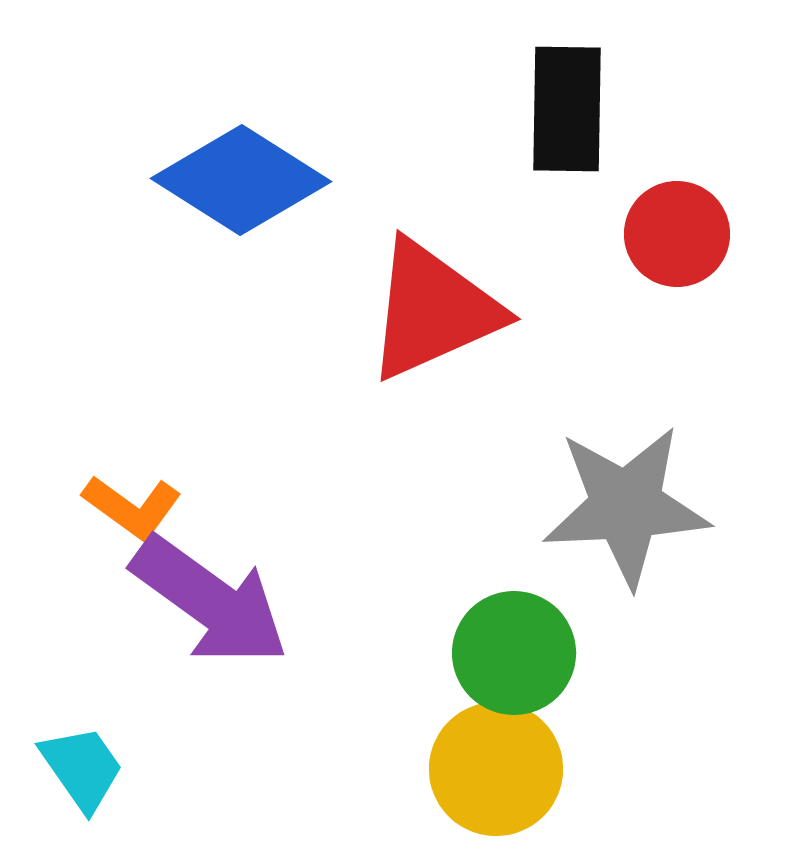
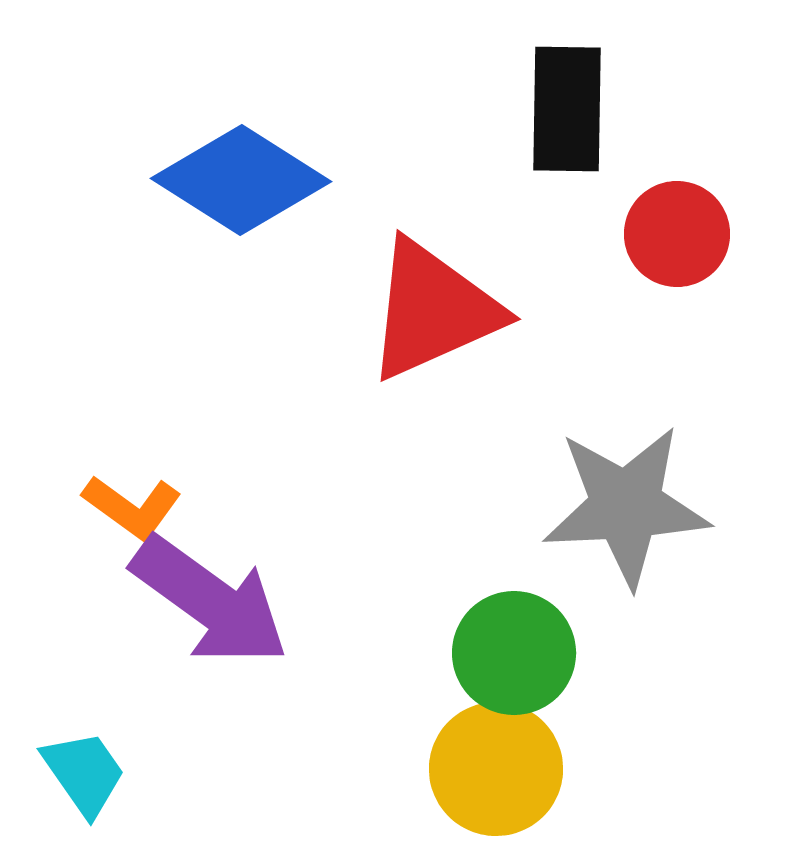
cyan trapezoid: moved 2 px right, 5 px down
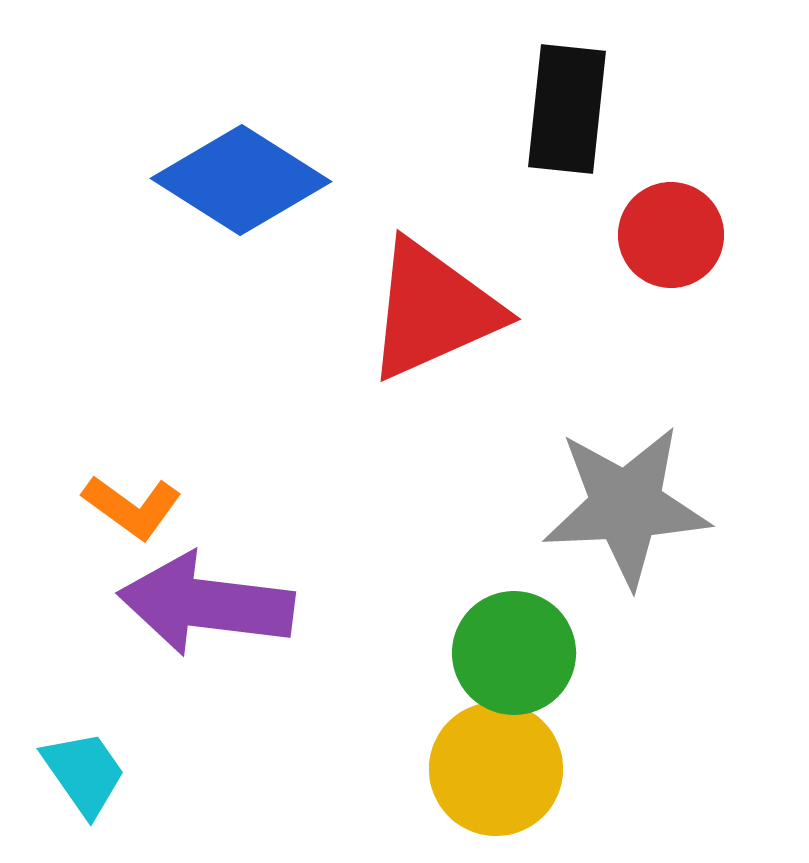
black rectangle: rotated 5 degrees clockwise
red circle: moved 6 px left, 1 px down
purple arrow: moved 4 px left, 3 px down; rotated 151 degrees clockwise
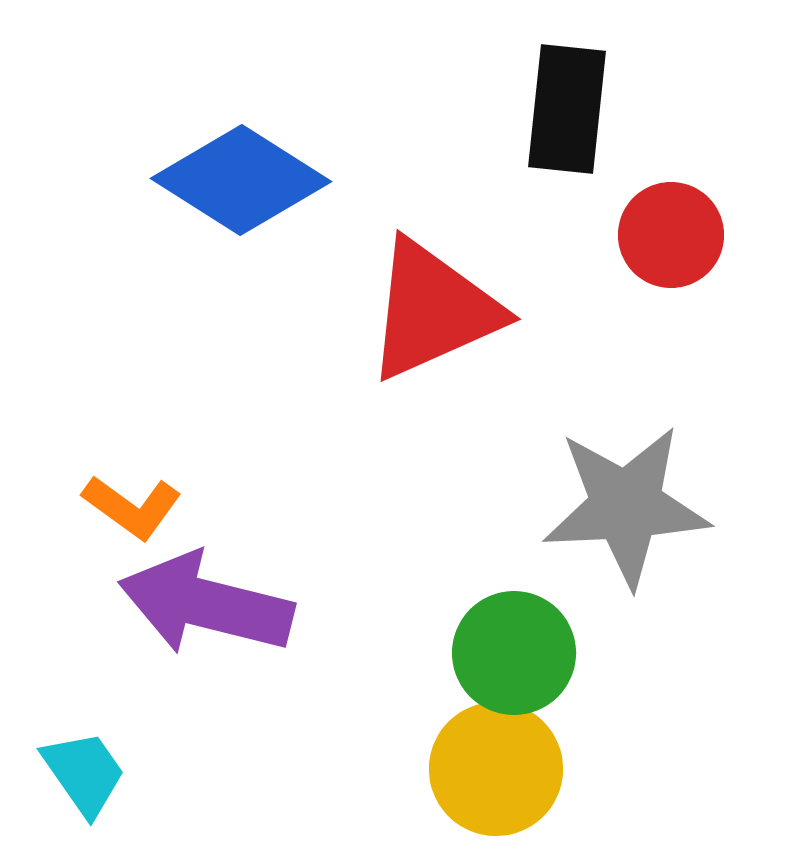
purple arrow: rotated 7 degrees clockwise
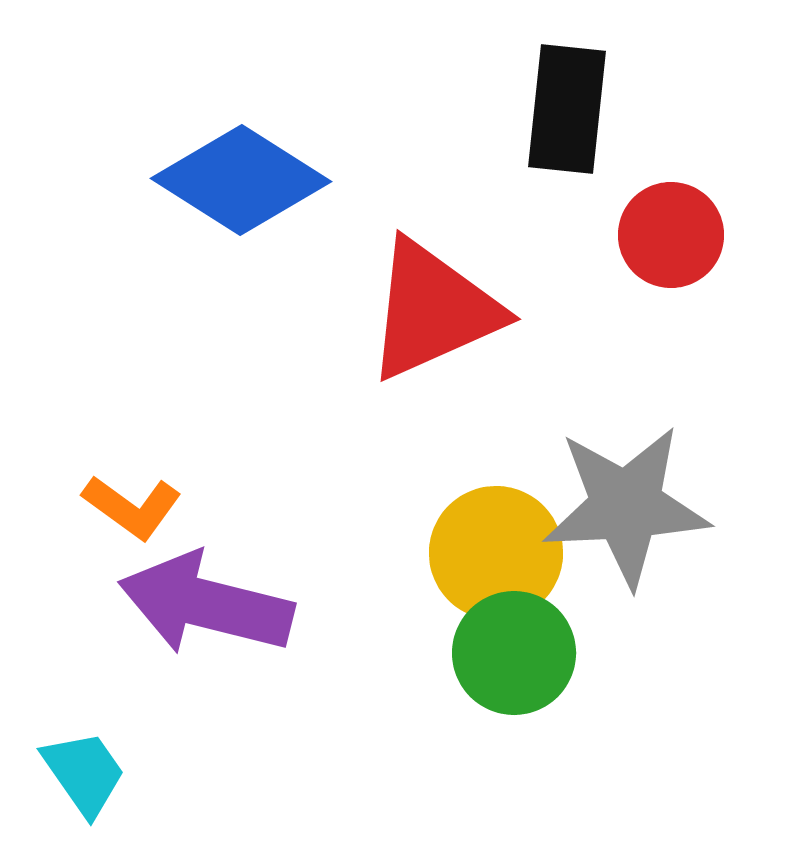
yellow circle: moved 216 px up
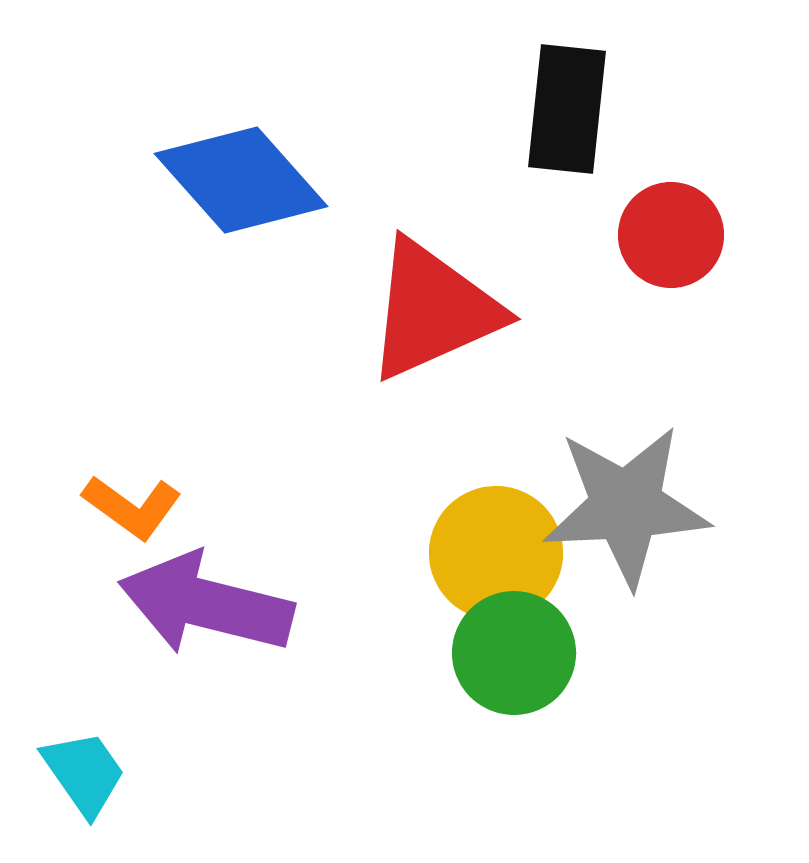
blue diamond: rotated 16 degrees clockwise
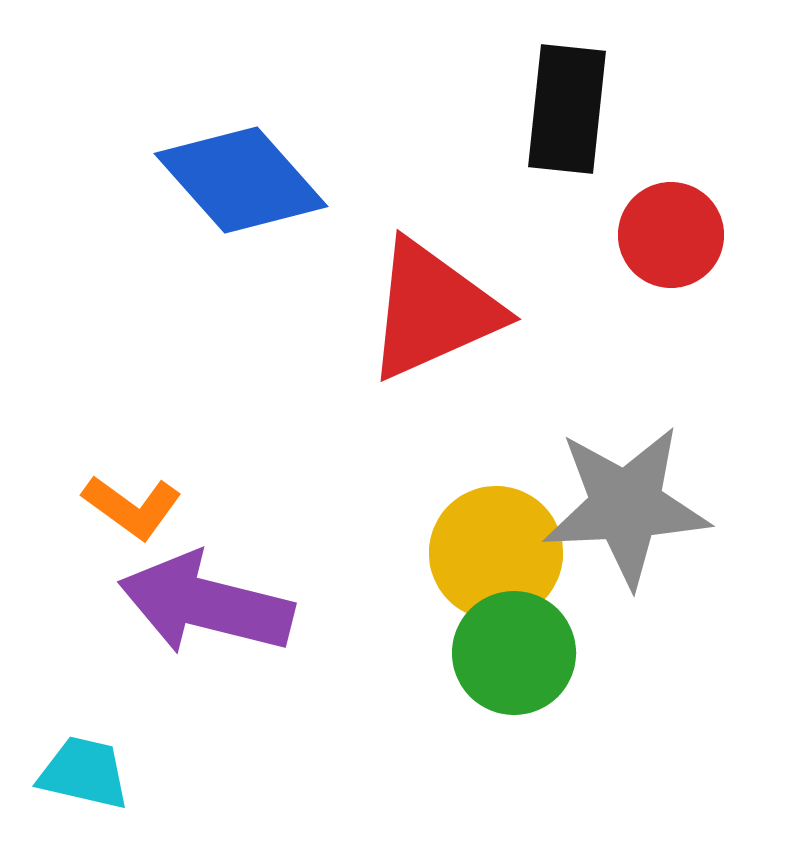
cyan trapezoid: rotated 42 degrees counterclockwise
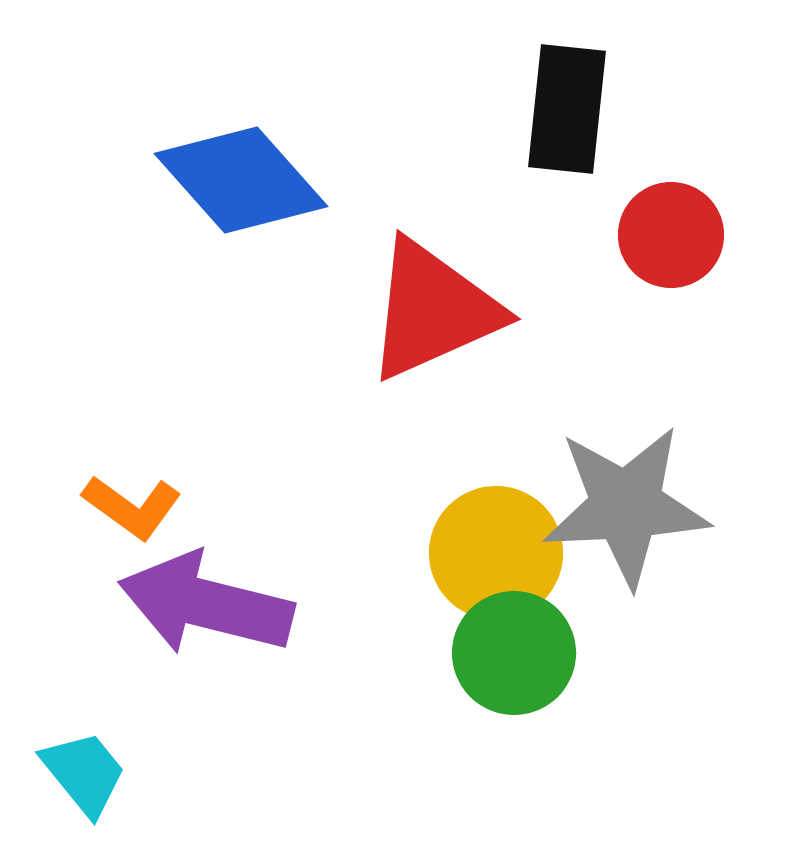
cyan trapezoid: rotated 38 degrees clockwise
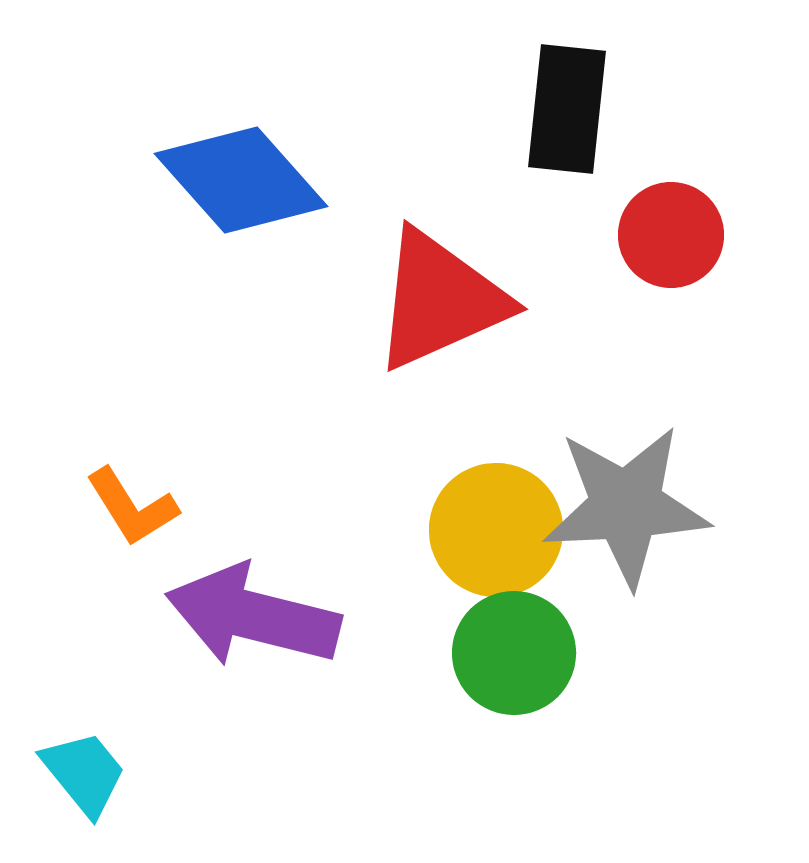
red triangle: moved 7 px right, 10 px up
orange L-shape: rotated 22 degrees clockwise
yellow circle: moved 23 px up
purple arrow: moved 47 px right, 12 px down
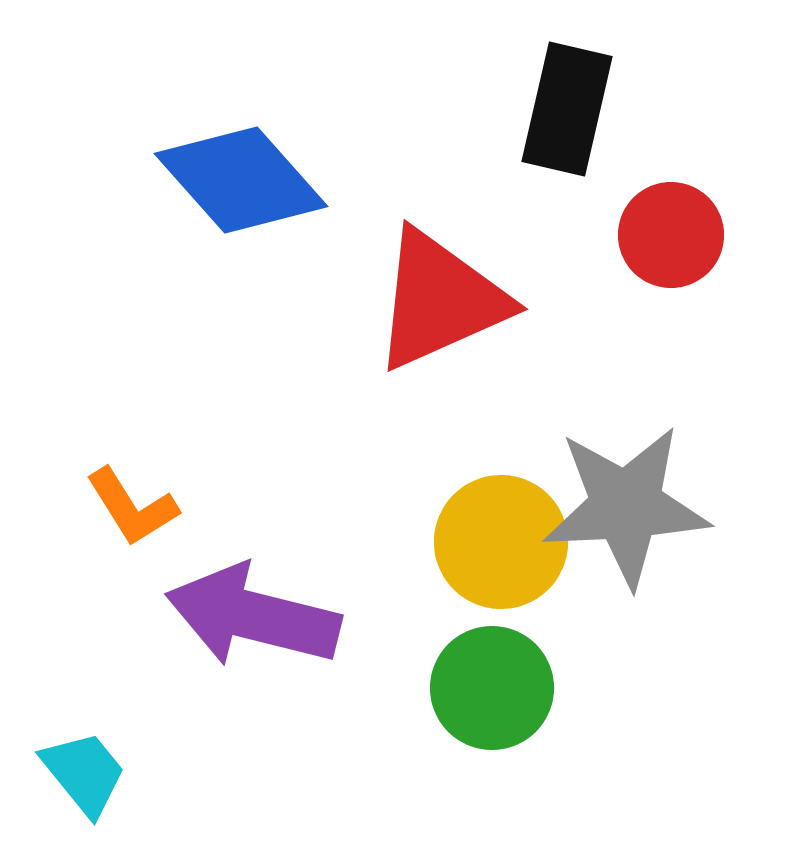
black rectangle: rotated 7 degrees clockwise
yellow circle: moved 5 px right, 12 px down
green circle: moved 22 px left, 35 px down
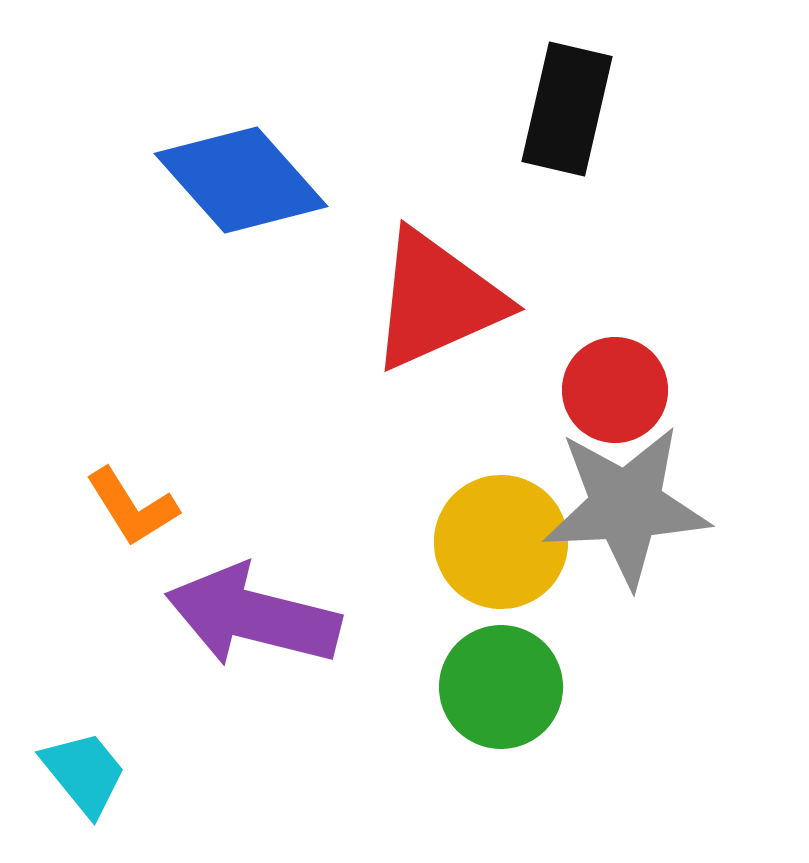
red circle: moved 56 px left, 155 px down
red triangle: moved 3 px left
green circle: moved 9 px right, 1 px up
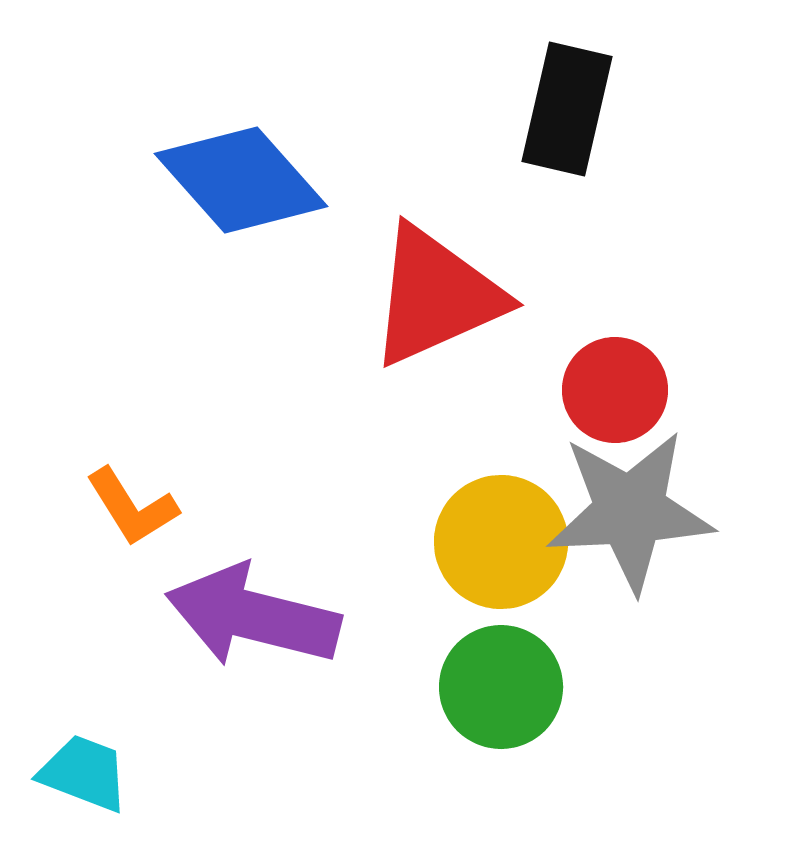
red triangle: moved 1 px left, 4 px up
gray star: moved 4 px right, 5 px down
cyan trapezoid: rotated 30 degrees counterclockwise
